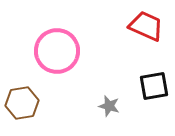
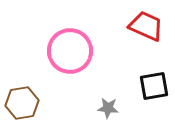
pink circle: moved 13 px right
gray star: moved 1 px left, 2 px down; rotated 10 degrees counterclockwise
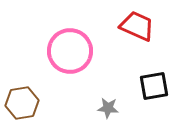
red trapezoid: moved 9 px left
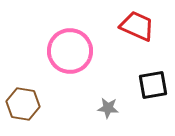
black square: moved 1 px left, 1 px up
brown hexagon: moved 1 px right, 1 px down; rotated 20 degrees clockwise
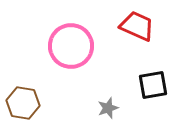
pink circle: moved 1 px right, 5 px up
brown hexagon: moved 1 px up
gray star: rotated 25 degrees counterclockwise
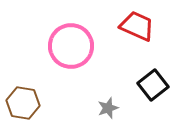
black square: rotated 28 degrees counterclockwise
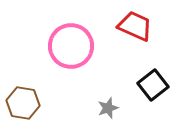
red trapezoid: moved 2 px left
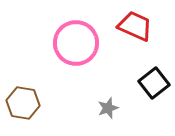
pink circle: moved 5 px right, 3 px up
black square: moved 1 px right, 2 px up
